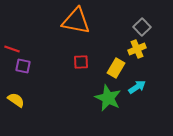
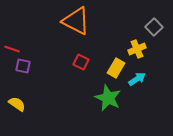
orange triangle: rotated 16 degrees clockwise
gray square: moved 12 px right
red square: rotated 28 degrees clockwise
cyan arrow: moved 8 px up
yellow semicircle: moved 1 px right, 4 px down
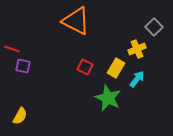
red square: moved 4 px right, 5 px down
cyan arrow: rotated 18 degrees counterclockwise
yellow semicircle: moved 3 px right, 12 px down; rotated 84 degrees clockwise
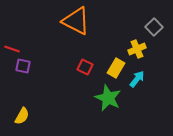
yellow semicircle: moved 2 px right
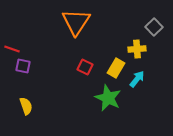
orange triangle: moved 1 px down; rotated 36 degrees clockwise
yellow cross: rotated 18 degrees clockwise
yellow semicircle: moved 4 px right, 10 px up; rotated 48 degrees counterclockwise
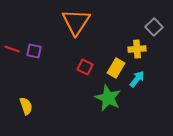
purple square: moved 11 px right, 15 px up
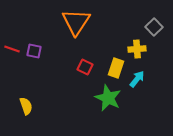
yellow rectangle: rotated 12 degrees counterclockwise
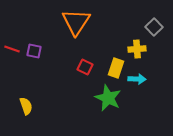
cyan arrow: rotated 54 degrees clockwise
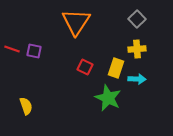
gray square: moved 17 px left, 8 px up
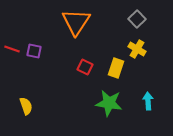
yellow cross: rotated 36 degrees clockwise
cyan arrow: moved 11 px right, 22 px down; rotated 96 degrees counterclockwise
green star: moved 1 px right, 5 px down; rotated 16 degrees counterclockwise
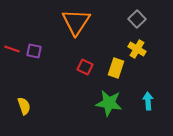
yellow semicircle: moved 2 px left
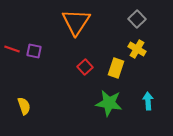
red square: rotated 21 degrees clockwise
